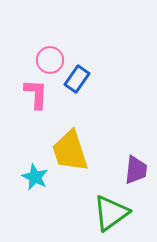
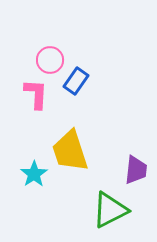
blue rectangle: moved 1 px left, 2 px down
cyan star: moved 1 px left, 3 px up; rotated 12 degrees clockwise
green triangle: moved 1 px left, 3 px up; rotated 9 degrees clockwise
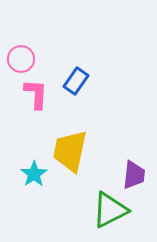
pink circle: moved 29 px left, 1 px up
yellow trapezoid: rotated 30 degrees clockwise
purple trapezoid: moved 2 px left, 5 px down
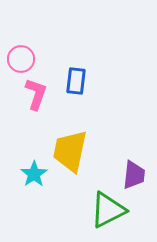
blue rectangle: rotated 28 degrees counterclockwise
pink L-shape: rotated 16 degrees clockwise
green triangle: moved 2 px left
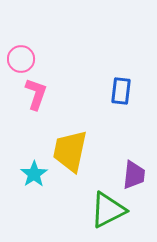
blue rectangle: moved 45 px right, 10 px down
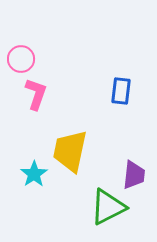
green triangle: moved 3 px up
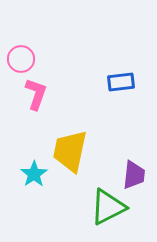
blue rectangle: moved 9 px up; rotated 76 degrees clockwise
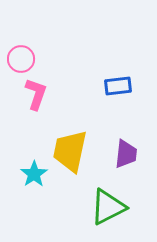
blue rectangle: moved 3 px left, 4 px down
purple trapezoid: moved 8 px left, 21 px up
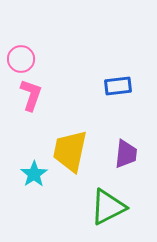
pink L-shape: moved 5 px left, 1 px down
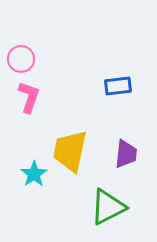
pink L-shape: moved 2 px left, 2 px down
